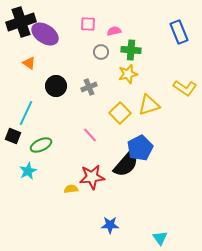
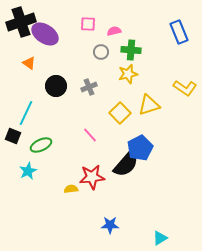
cyan triangle: rotated 35 degrees clockwise
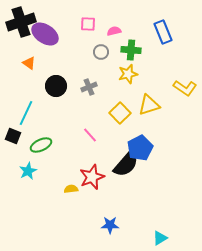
blue rectangle: moved 16 px left
red star: rotated 15 degrees counterclockwise
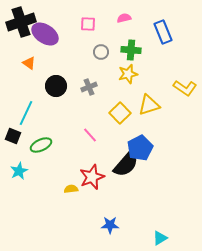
pink semicircle: moved 10 px right, 13 px up
cyan star: moved 9 px left
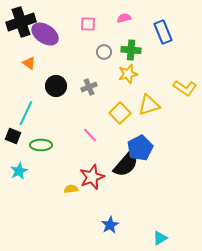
gray circle: moved 3 px right
green ellipse: rotated 25 degrees clockwise
blue star: rotated 30 degrees counterclockwise
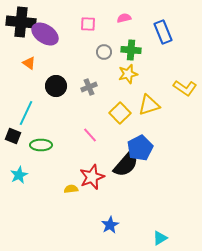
black cross: rotated 24 degrees clockwise
cyan star: moved 4 px down
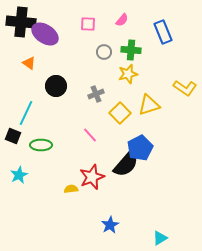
pink semicircle: moved 2 px left, 2 px down; rotated 144 degrees clockwise
gray cross: moved 7 px right, 7 px down
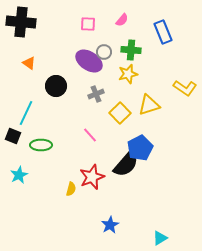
purple ellipse: moved 44 px right, 27 px down
yellow semicircle: rotated 112 degrees clockwise
